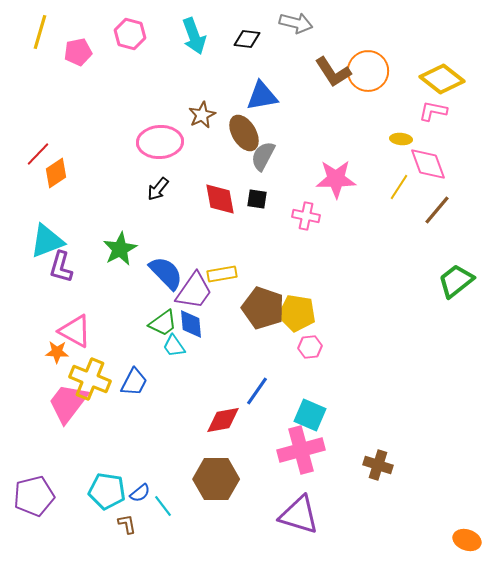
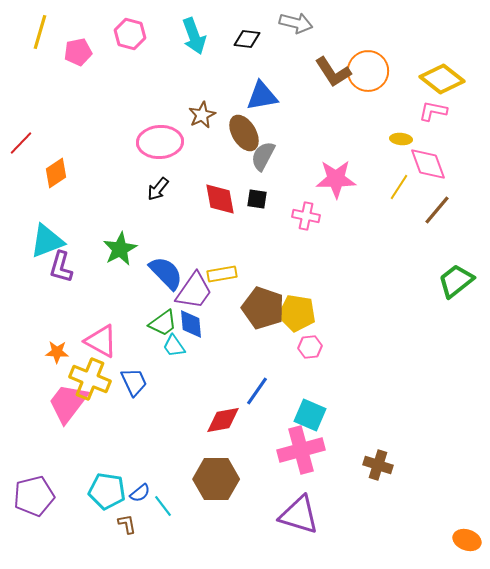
red line at (38, 154): moved 17 px left, 11 px up
pink triangle at (75, 331): moved 26 px right, 10 px down
blue trapezoid at (134, 382): rotated 52 degrees counterclockwise
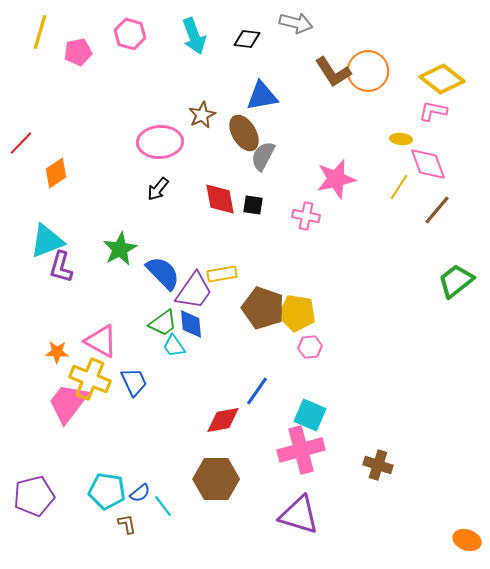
pink star at (336, 179): rotated 12 degrees counterclockwise
black square at (257, 199): moved 4 px left, 6 px down
blue semicircle at (166, 273): moved 3 px left
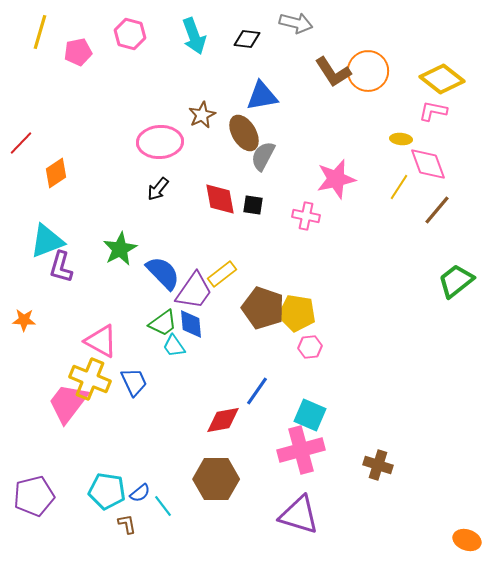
yellow rectangle at (222, 274): rotated 28 degrees counterclockwise
orange star at (57, 352): moved 33 px left, 32 px up
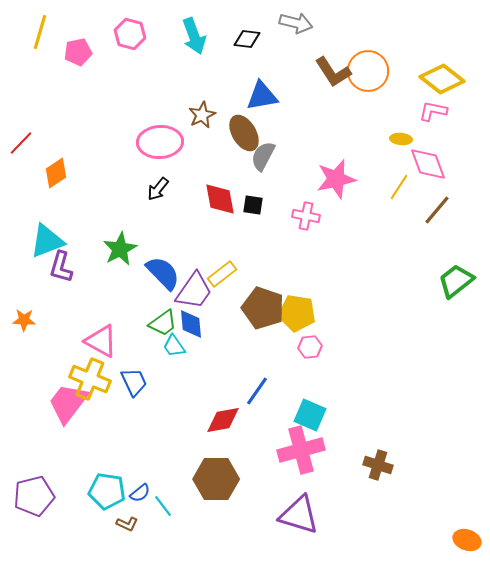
brown L-shape at (127, 524): rotated 125 degrees clockwise
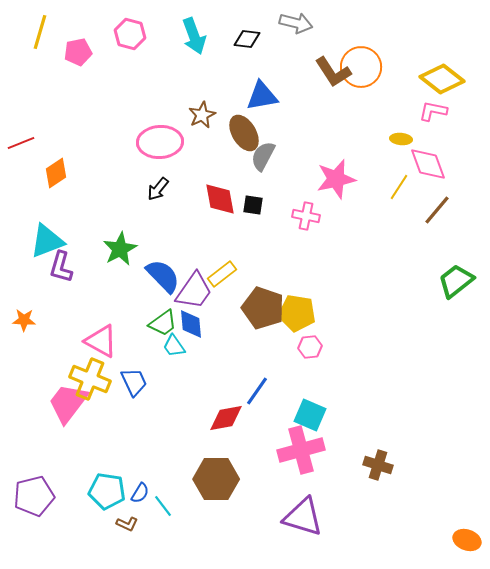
orange circle at (368, 71): moved 7 px left, 4 px up
red line at (21, 143): rotated 24 degrees clockwise
blue semicircle at (163, 273): moved 3 px down
red diamond at (223, 420): moved 3 px right, 2 px up
blue semicircle at (140, 493): rotated 20 degrees counterclockwise
purple triangle at (299, 515): moved 4 px right, 2 px down
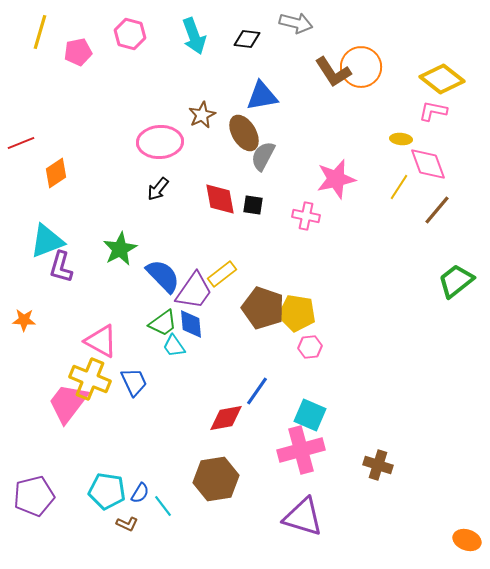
brown hexagon at (216, 479): rotated 9 degrees counterclockwise
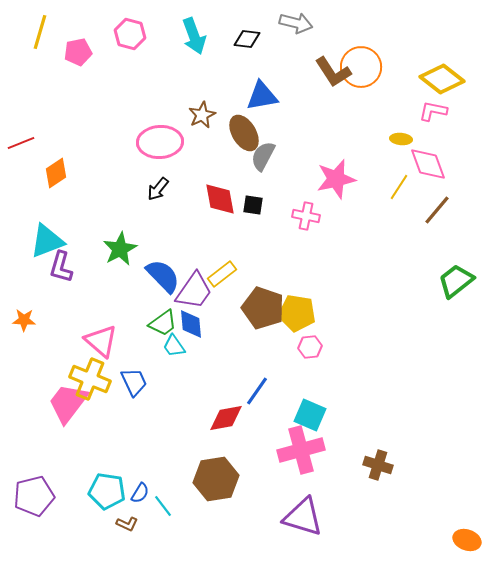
pink triangle at (101, 341): rotated 12 degrees clockwise
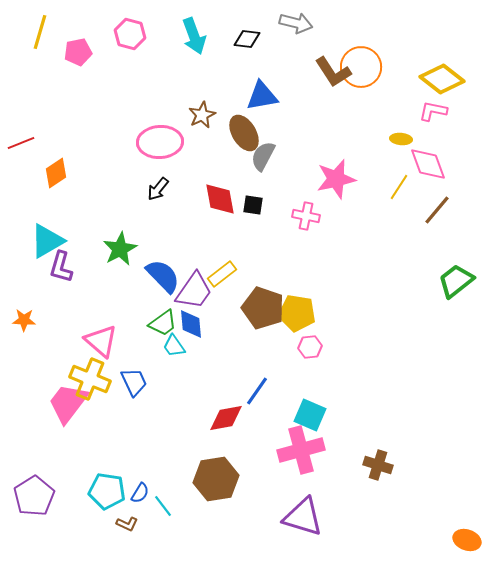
cyan triangle at (47, 241): rotated 9 degrees counterclockwise
purple pentagon at (34, 496): rotated 18 degrees counterclockwise
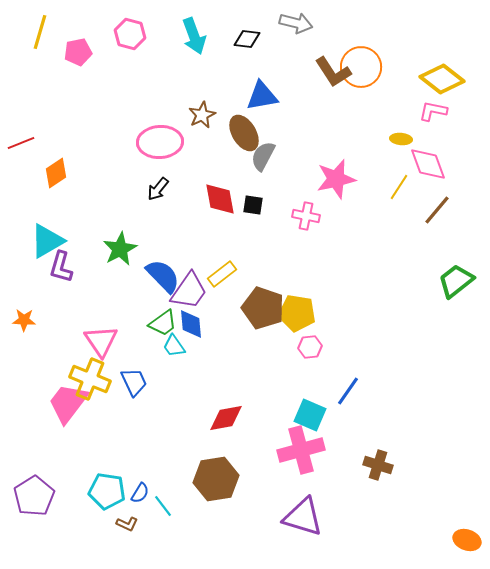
purple trapezoid at (194, 291): moved 5 px left
pink triangle at (101, 341): rotated 15 degrees clockwise
blue line at (257, 391): moved 91 px right
